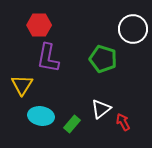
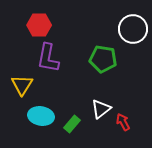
green pentagon: rotated 8 degrees counterclockwise
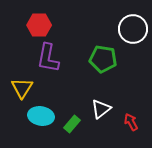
yellow triangle: moved 3 px down
red arrow: moved 8 px right
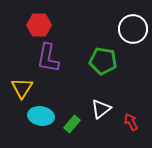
green pentagon: moved 2 px down
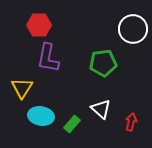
green pentagon: moved 2 px down; rotated 16 degrees counterclockwise
white triangle: rotated 40 degrees counterclockwise
red arrow: rotated 42 degrees clockwise
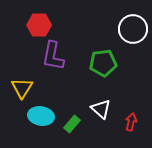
purple L-shape: moved 5 px right, 2 px up
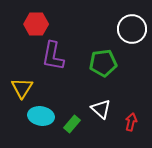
red hexagon: moved 3 px left, 1 px up
white circle: moved 1 px left
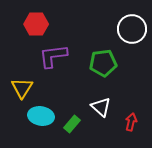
purple L-shape: rotated 72 degrees clockwise
white triangle: moved 2 px up
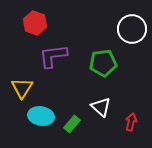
red hexagon: moved 1 px left, 1 px up; rotated 20 degrees clockwise
